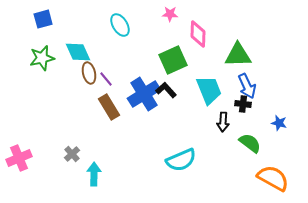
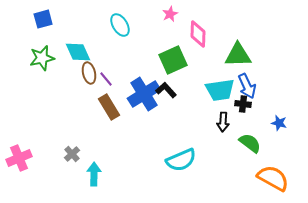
pink star: rotated 28 degrees counterclockwise
cyan trapezoid: moved 11 px right; rotated 104 degrees clockwise
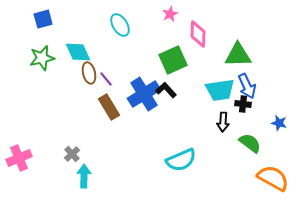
cyan arrow: moved 10 px left, 2 px down
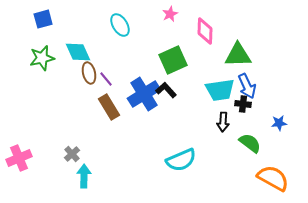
pink diamond: moved 7 px right, 3 px up
blue star: rotated 21 degrees counterclockwise
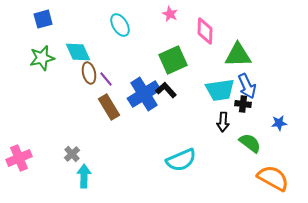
pink star: rotated 21 degrees counterclockwise
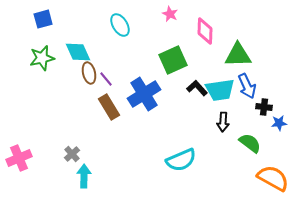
black L-shape: moved 31 px right, 2 px up
black cross: moved 21 px right, 3 px down
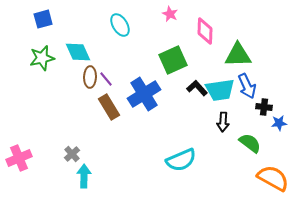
brown ellipse: moved 1 px right, 4 px down; rotated 15 degrees clockwise
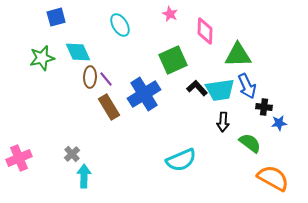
blue square: moved 13 px right, 2 px up
